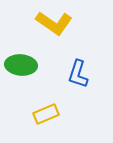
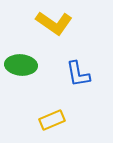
blue L-shape: rotated 28 degrees counterclockwise
yellow rectangle: moved 6 px right, 6 px down
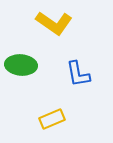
yellow rectangle: moved 1 px up
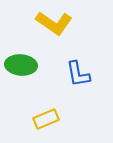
yellow rectangle: moved 6 px left
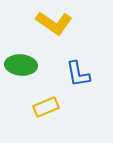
yellow rectangle: moved 12 px up
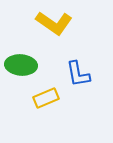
yellow rectangle: moved 9 px up
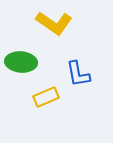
green ellipse: moved 3 px up
yellow rectangle: moved 1 px up
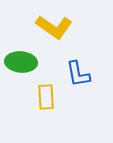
yellow L-shape: moved 4 px down
yellow rectangle: rotated 70 degrees counterclockwise
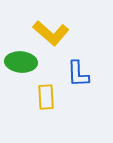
yellow L-shape: moved 3 px left, 6 px down; rotated 6 degrees clockwise
blue L-shape: rotated 8 degrees clockwise
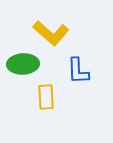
green ellipse: moved 2 px right, 2 px down; rotated 8 degrees counterclockwise
blue L-shape: moved 3 px up
